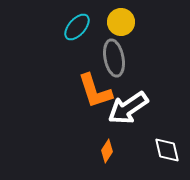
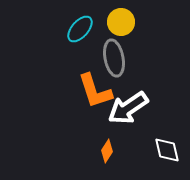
cyan ellipse: moved 3 px right, 2 px down
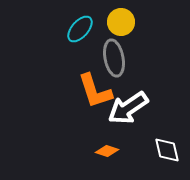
orange diamond: rotated 75 degrees clockwise
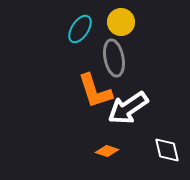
cyan ellipse: rotated 8 degrees counterclockwise
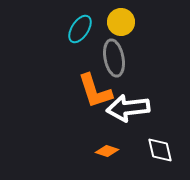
white arrow: rotated 27 degrees clockwise
white diamond: moved 7 px left
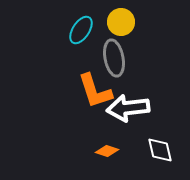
cyan ellipse: moved 1 px right, 1 px down
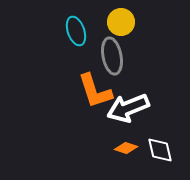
cyan ellipse: moved 5 px left, 1 px down; rotated 52 degrees counterclockwise
gray ellipse: moved 2 px left, 2 px up
white arrow: rotated 15 degrees counterclockwise
orange diamond: moved 19 px right, 3 px up
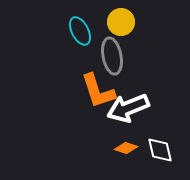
cyan ellipse: moved 4 px right; rotated 8 degrees counterclockwise
orange L-shape: moved 3 px right
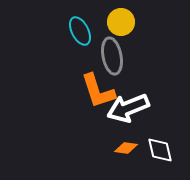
orange diamond: rotated 10 degrees counterclockwise
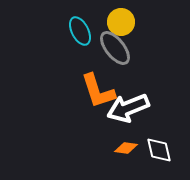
gray ellipse: moved 3 px right, 8 px up; rotated 27 degrees counterclockwise
white diamond: moved 1 px left
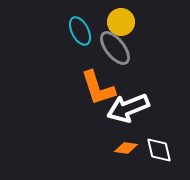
orange L-shape: moved 3 px up
